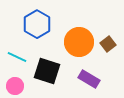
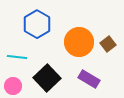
cyan line: rotated 18 degrees counterclockwise
black square: moved 7 px down; rotated 28 degrees clockwise
pink circle: moved 2 px left
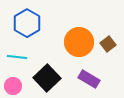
blue hexagon: moved 10 px left, 1 px up
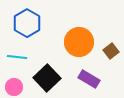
brown square: moved 3 px right, 7 px down
pink circle: moved 1 px right, 1 px down
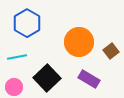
cyan line: rotated 18 degrees counterclockwise
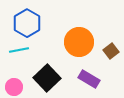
cyan line: moved 2 px right, 7 px up
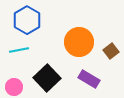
blue hexagon: moved 3 px up
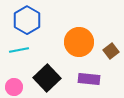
purple rectangle: rotated 25 degrees counterclockwise
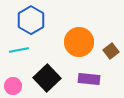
blue hexagon: moved 4 px right
pink circle: moved 1 px left, 1 px up
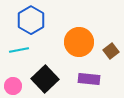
black square: moved 2 px left, 1 px down
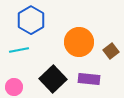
black square: moved 8 px right
pink circle: moved 1 px right, 1 px down
